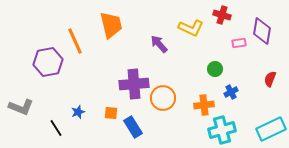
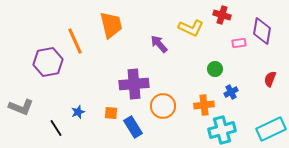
orange circle: moved 8 px down
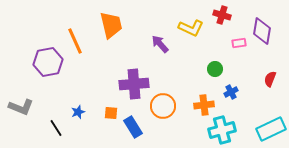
purple arrow: moved 1 px right
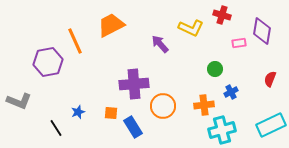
orange trapezoid: rotated 104 degrees counterclockwise
gray L-shape: moved 2 px left, 6 px up
cyan rectangle: moved 4 px up
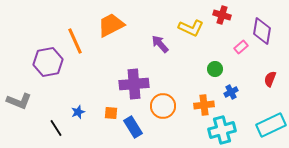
pink rectangle: moved 2 px right, 4 px down; rotated 32 degrees counterclockwise
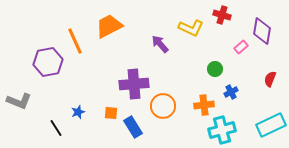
orange trapezoid: moved 2 px left, 1 px down
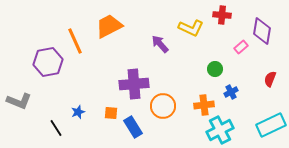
red cross: rotated 12 degrees counterclockwise
cyan cross: moved 2 px left; rotated 12 degrees counterclockwise
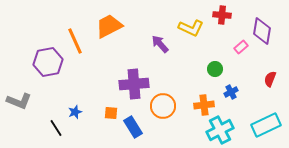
blue star: moved 3 px left
cyan rectangle: moved 5 px left
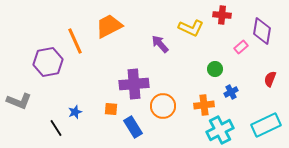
orange square: moved 4 px up
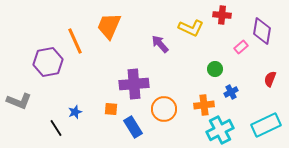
orange trapezoid: rotated 40 degrees counterclockwise
orange circle: moved 1 px right, 3 px down
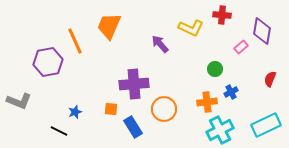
orange cross: moved 3 px right, 3 px up
black line: moved 3 px right, 3 px down; rotated 30 degrees counterclockwise
